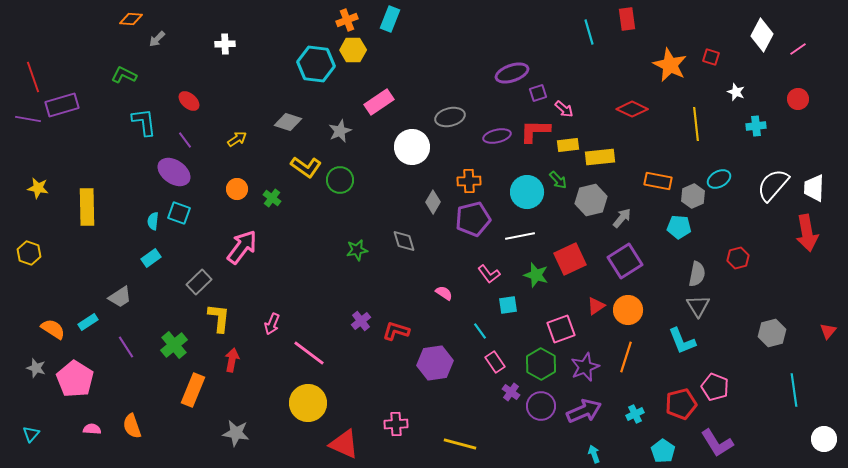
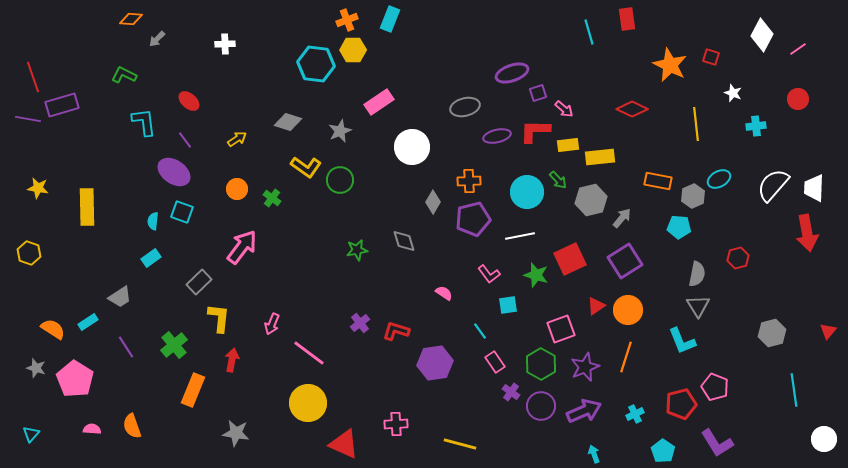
white star at (736, 92): moved 3 px left, 1 px down
gray ellipse at (450, 117): moved 15 px right, 10 px up
cyan square at (179, 213): moved 3 px right, 1 px up
purple cross at (361, 321): moved 1 px left, 2 px down
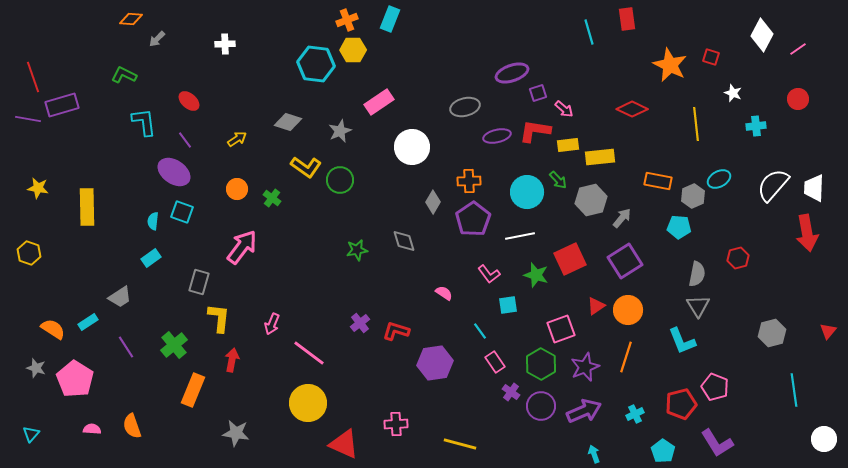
red L-shape at (535, 131): rotated 8 degrees clockwise
purple pentagon at (473, 219): rotated 20 degrees counterclockwise
gray rectangle at (199, 282): rotated 30 degrees counterclockwise
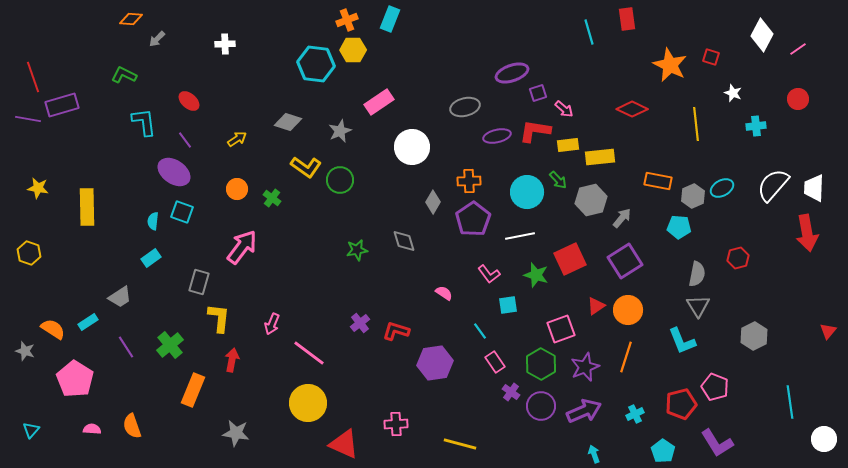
cyan ellipse at (719, 179): moved 3 px right, 9 px down
gray hexagon at (772, 333): moved 18 px left, 3 px down; rotated 12 degrees counterclockwise
green cross at (174, 345): moved 4 px left
gray star at (36, 368): moved 11 px left, 17 px up
cyan line at (794, 390): moved 4 px left, 12 px down
cyan triangle at (31, 434): moved 4 px up
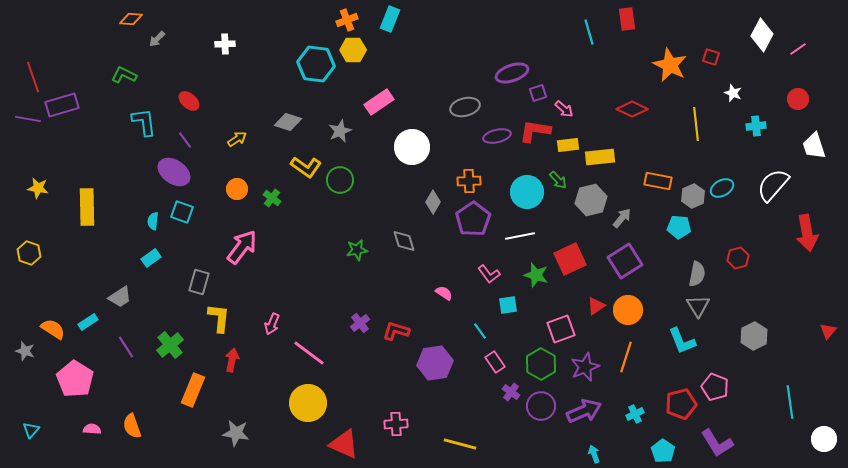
white trapezoid at (814, 188): moved 42 px up; rotated 20 degrees counterclockwise
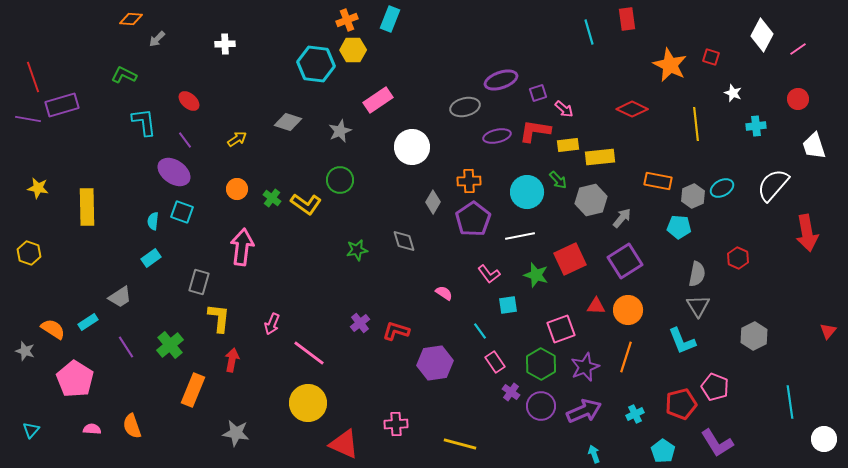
purple ellipse at (512, 73): moved 11 px left, 7 px down
pink rectangle at (379, 102): moved 1 px left, 2 px up
yellow L-shape at (306, 167): moved 37 px down
pink arrow at (242, 247): rotated 30 degrees counterclockwise
red hexagon at (738, 258): rotated 20 degrees counterclockwise
red triangle at (596, 306): rotated 36 degrees clockwise
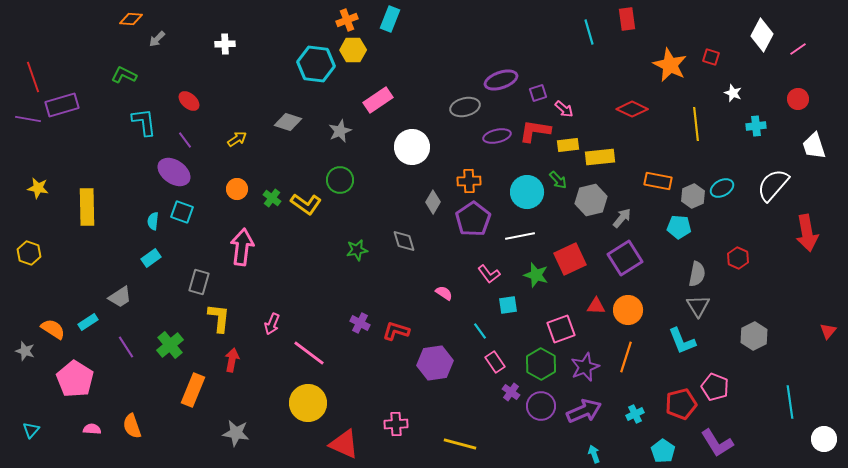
purple square at (625, 261): moved 3 px up
purple cross at (360, 323): rotated 24 degrees counterclockwise
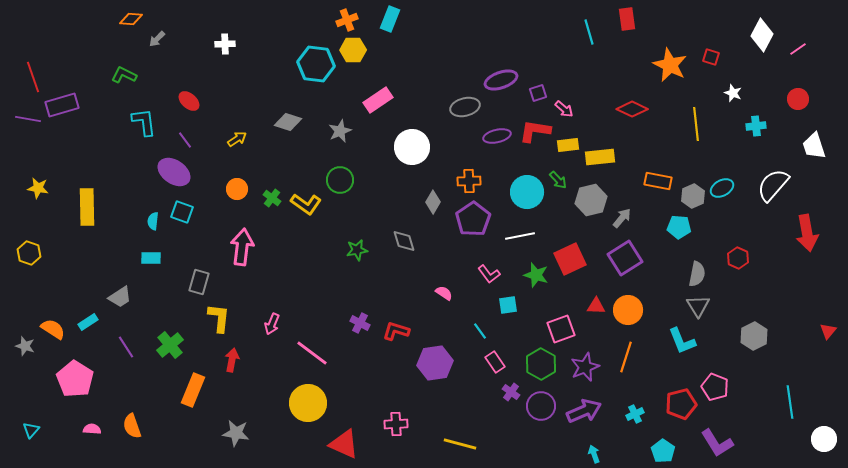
cyan rectangle at (151, 258): rotated 36 degrees clockwise
gray star at (25, 351): moved 5 px up
pink line at (309, 353): moved 3 px right
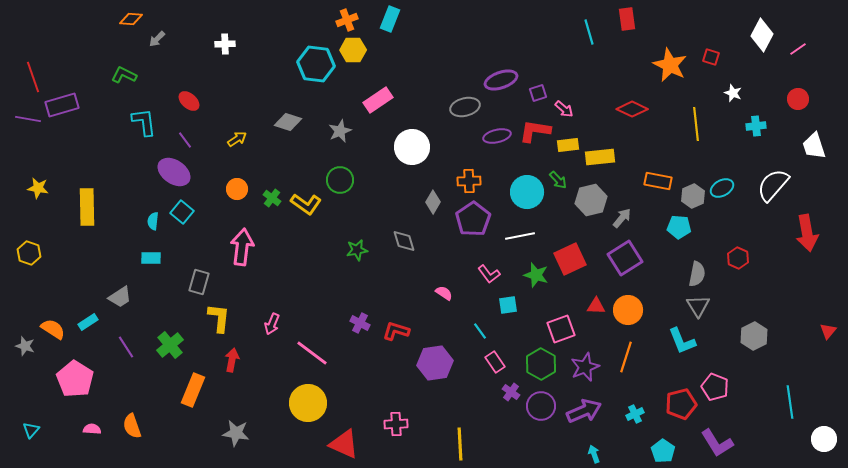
cyan square at (182, 212): rotated 20 degrees clockwise
yellow line at (460, 444): rotated 72 degrees clockwise
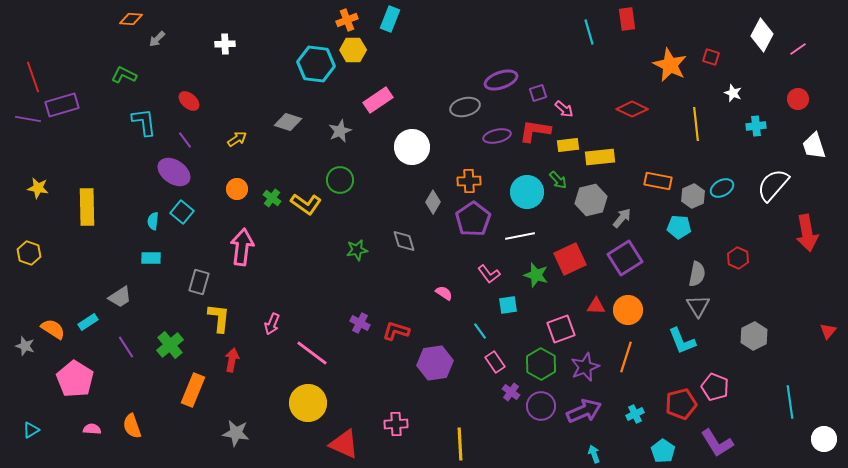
cyan triangle at (31, 430): rotated 18 degrees clockwise
